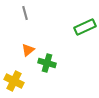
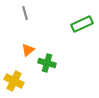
green rectangle: moved 3 px left, 3 px up
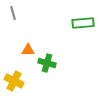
gray line: moved 12 px left
green rectangle: moved 1 px right, 1 px up; rotated 20 degrees clockwise
orange triangle: rotated 40 degrees clockwise
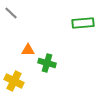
gray line: moved 2 px left; rotated 32 degrees counterclockwise
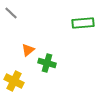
orange triangle: rotated 40 degrees counterclockwise
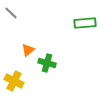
green rectangle: moved 2 px right
